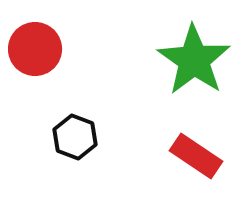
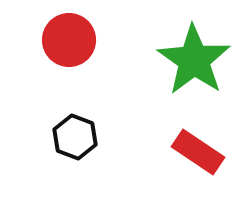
red circle: moved 34 px right, 9 px up
red rectangle: moved 2 px right, 4 px up
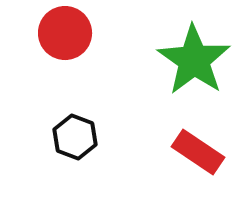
red circle: moved 4 px left, 7 px up
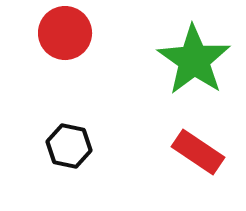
black hexagon: moved 6 px left, 9 px down; rotated 9 degrees counterclockwise
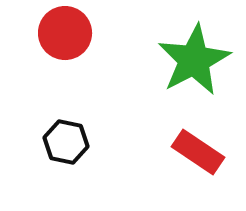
green star: rotated 10 degrees clockwise
black hexagon: moved 3 px left, 4 px up
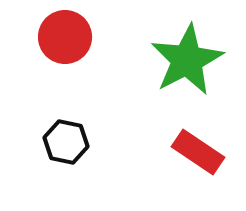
red circle: moved 4 px down
green star: moved 7 px left
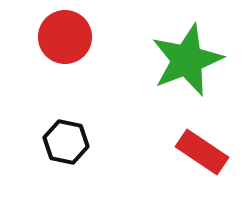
green star: rotated 6 degrees clockwise
red rectangle: moved 4 px right
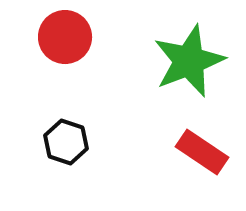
green star: moved 2 px right, 1 px down
black hexagon: rotated 6 degrees clockwise
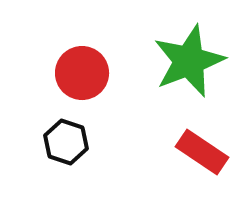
red circle: moved 17 px right, 36 px down
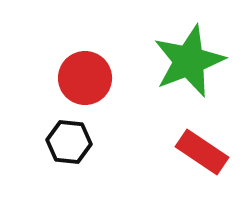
red circle: moved 3 px right, 5 px down
black hexagon: moved 3 px right; rotated 12 degrees counterclockwise
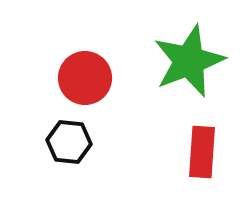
red rectangle: rotated 60 degrees clockwise
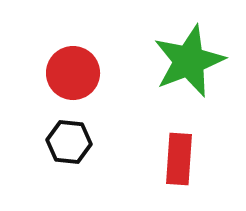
red circle: moved 12 px left, 5 px up
red rectangle: moved 23 px left, 7 px down
